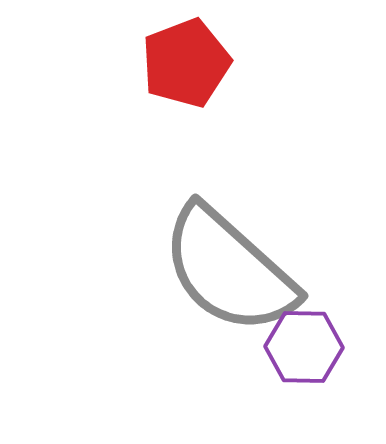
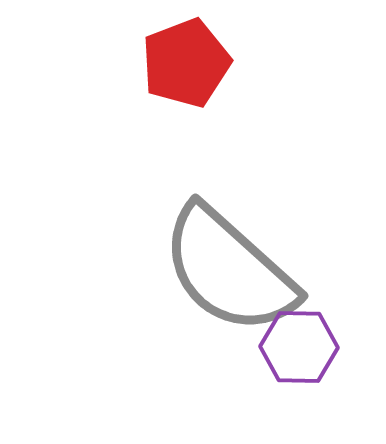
purple hexagon: moved 5 px left
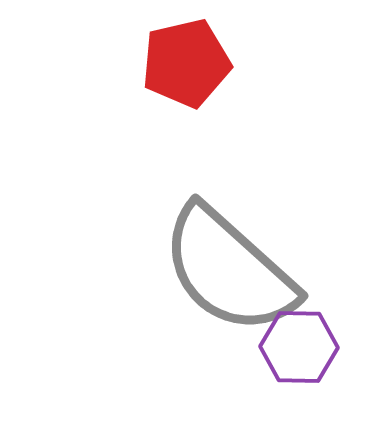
red pentagon: rotated 8 degrees clockwise
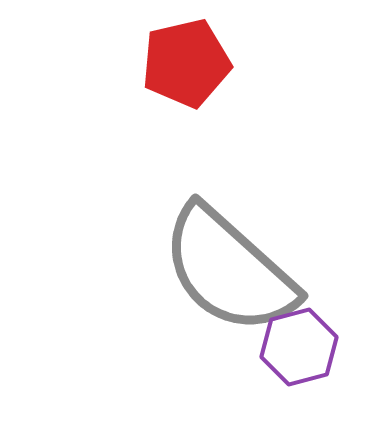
purple hexagon: rotated 16 degrees counterclockwise
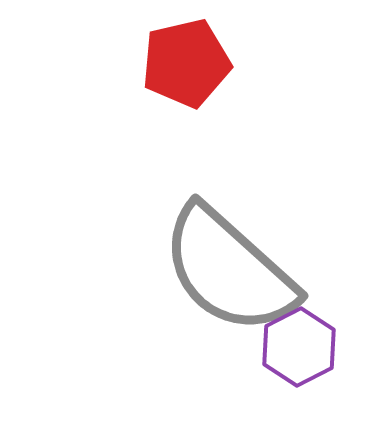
purple hexagon: rotated 12 degrees counterclockwise
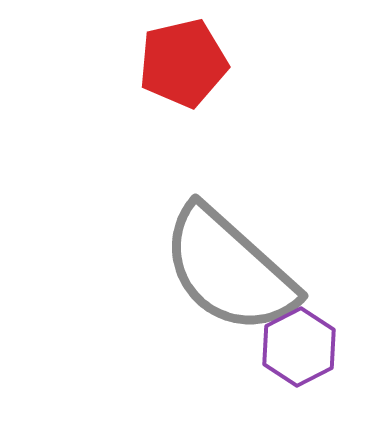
red pentagon: moved 3 px left
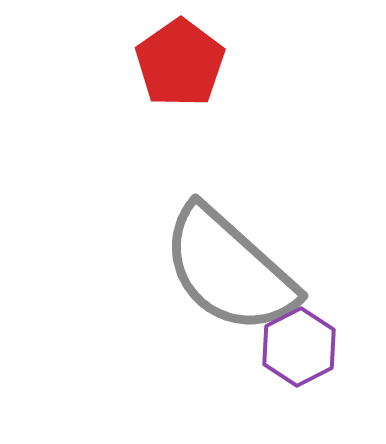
red pentagon: moved 3 px left; rotated 22 degrees counterclockwise
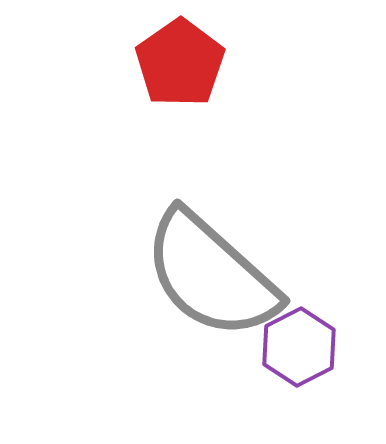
gray semicircle: moved 18 px left, 5 px down
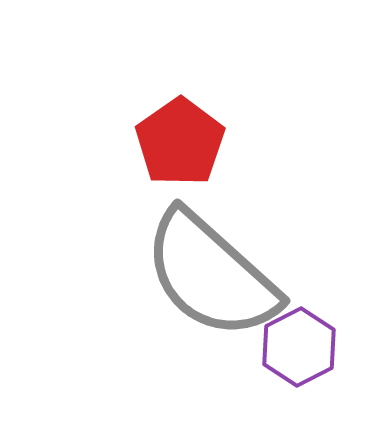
red pentagon: moved 79 px down
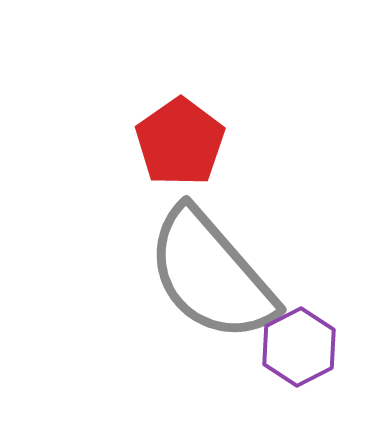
gray semicircle: rotated 7 degrees clockwise
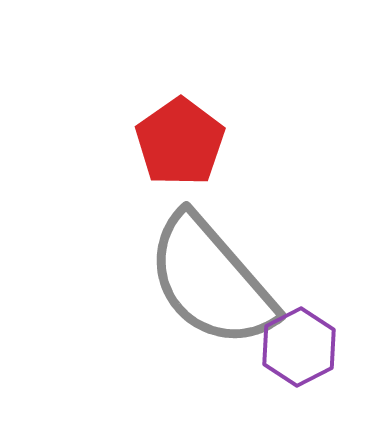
gray semicircle: moved 6 px down
